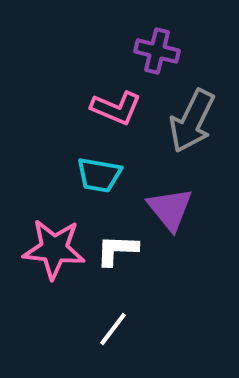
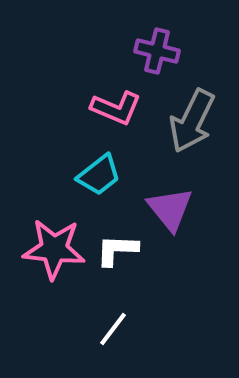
cyan trapezoid: rotated 48 degrees counterclockwise
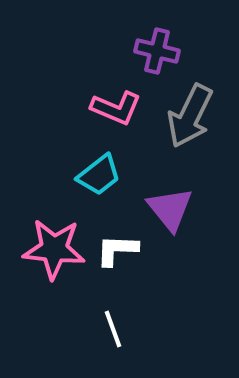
gray arrow: moved 2 px left, 5 px up
white line: rotated 57 degrees counterclockwise
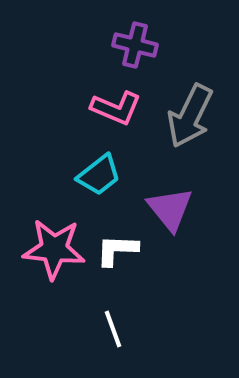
purple cross: moved 22 px left, 6 px up
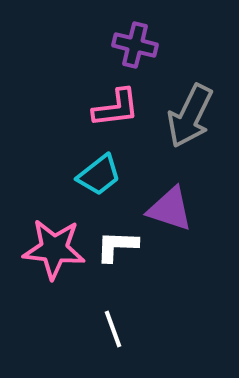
pink L-shape: rotated 30 degrees counterclockwise
purple triangle: rotated 33 degrees counterclockwise
white L-shape: moved 4 px up
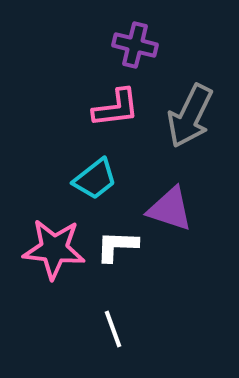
cyan trapezoid: moved 4 px left, 4 px down
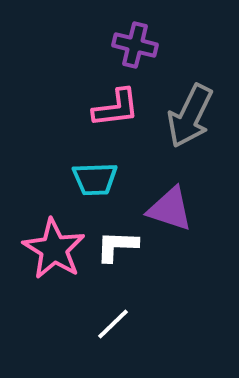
cyan trapezoid: rotated 36 degrees clockwise
pink star: rotated 26 degrees clockwise
white line: moved 5 px up; rotated 66 degrees clockwise
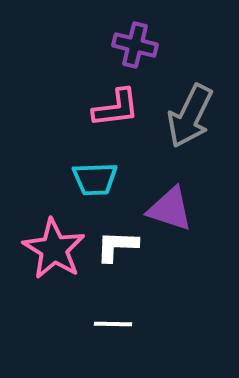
white line: rotated 45 degrees clockwise
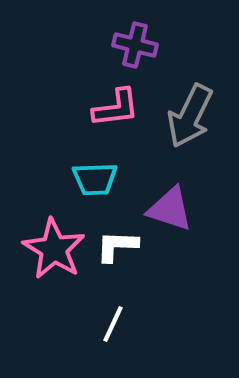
white line: rotated 66 degrees counterclockwise
